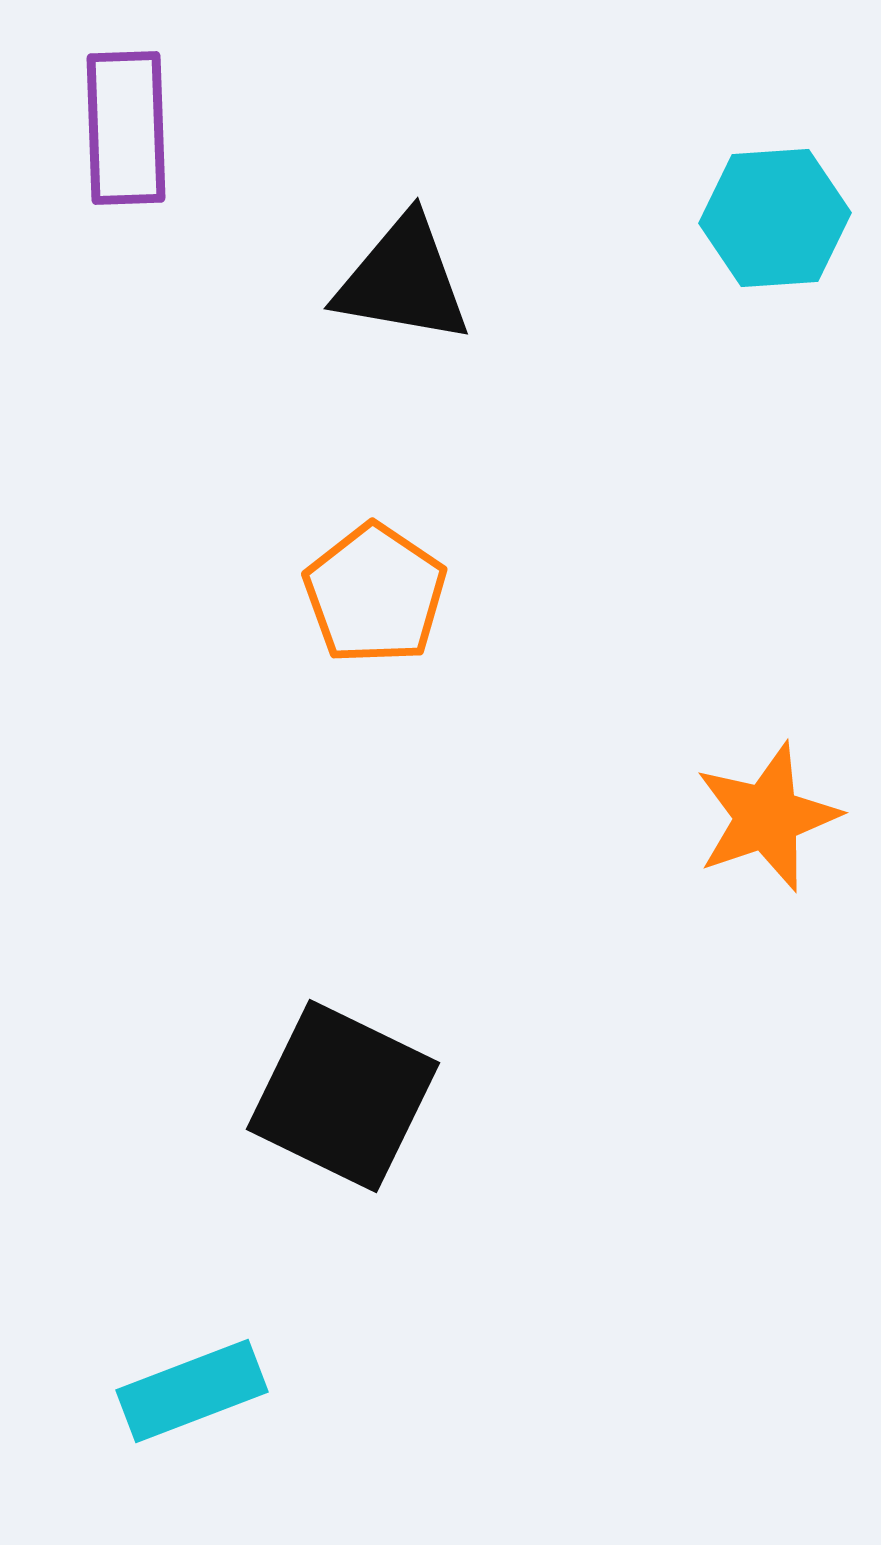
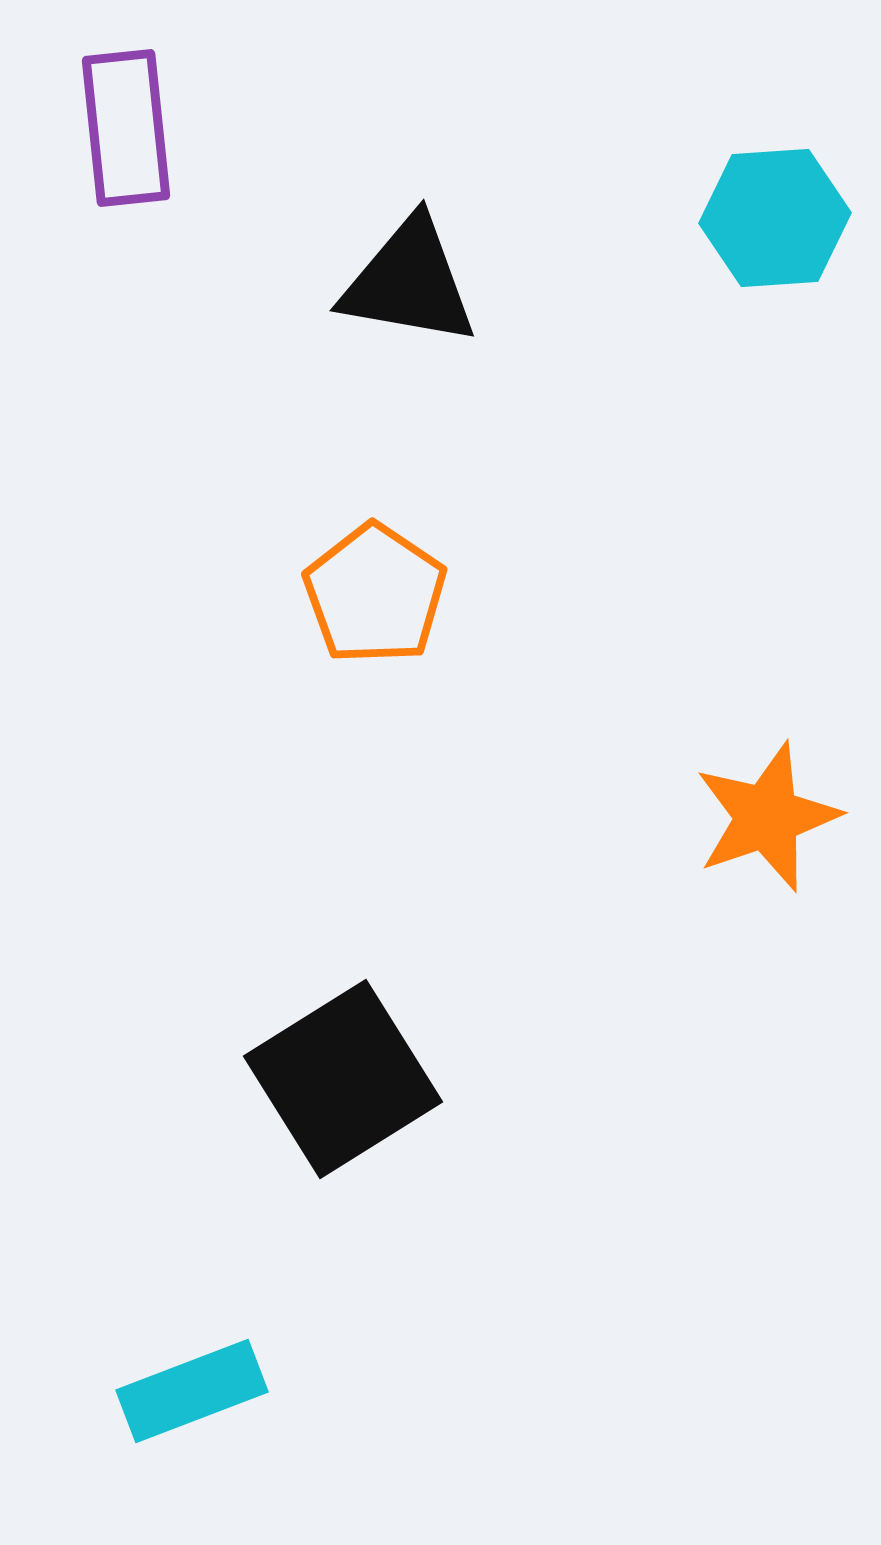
purple rectangle: rotated 4 degrees counterclockwise
black triangle: moved 6 px right, 2 px down
black square: moved 17 px up; rotated 32 degrees clockwise
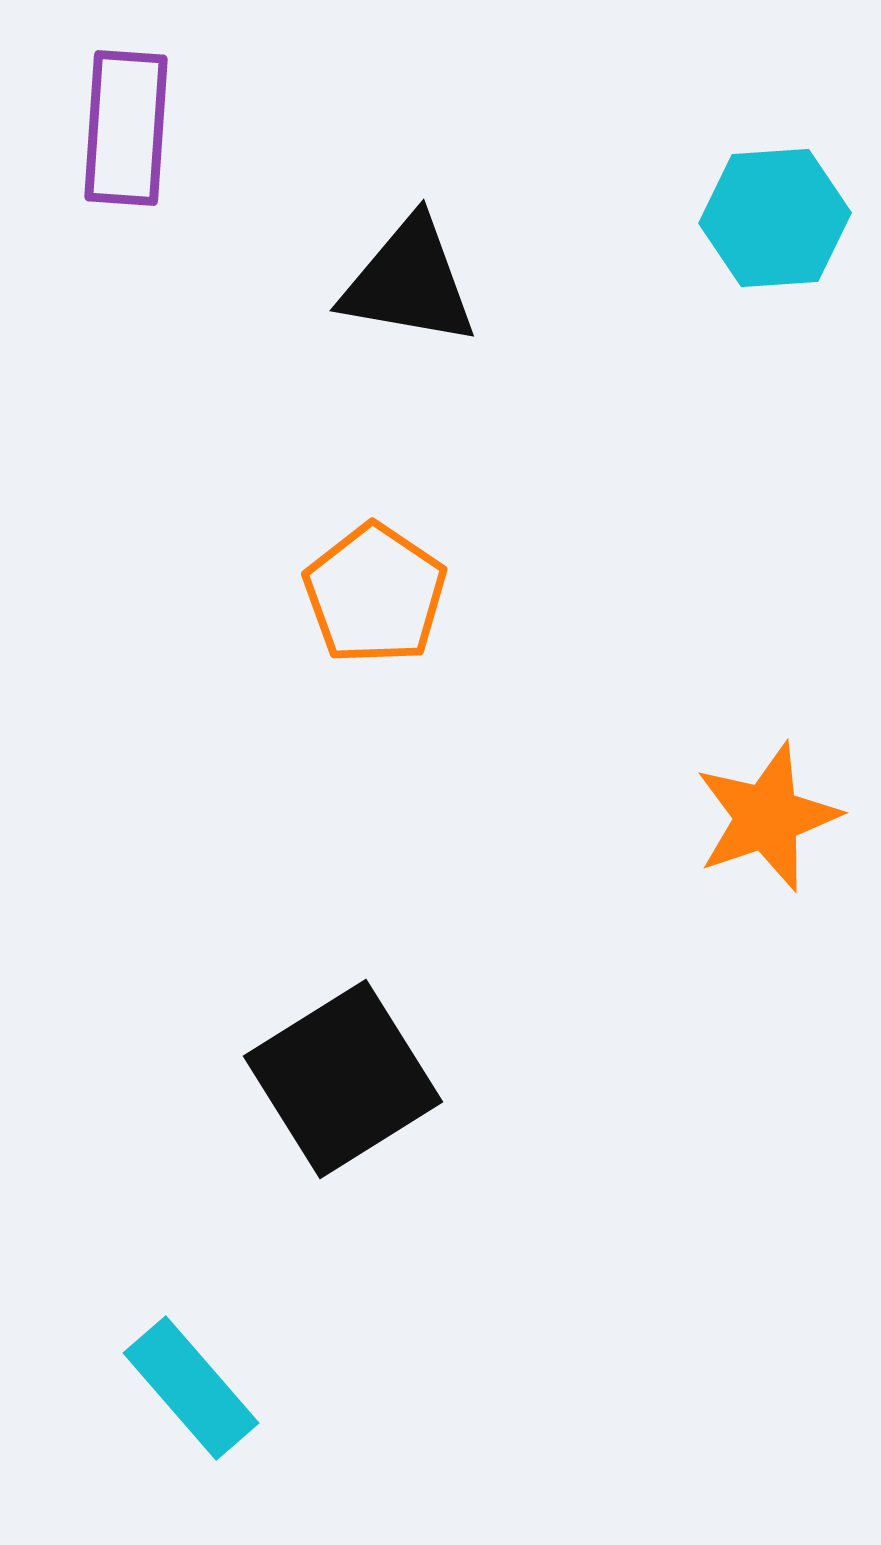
purple rectangle: rotated 10 degrees clockwise
cyan rectangle: moved 1 px left, 3 px up; rotated 70 degrees clockwise
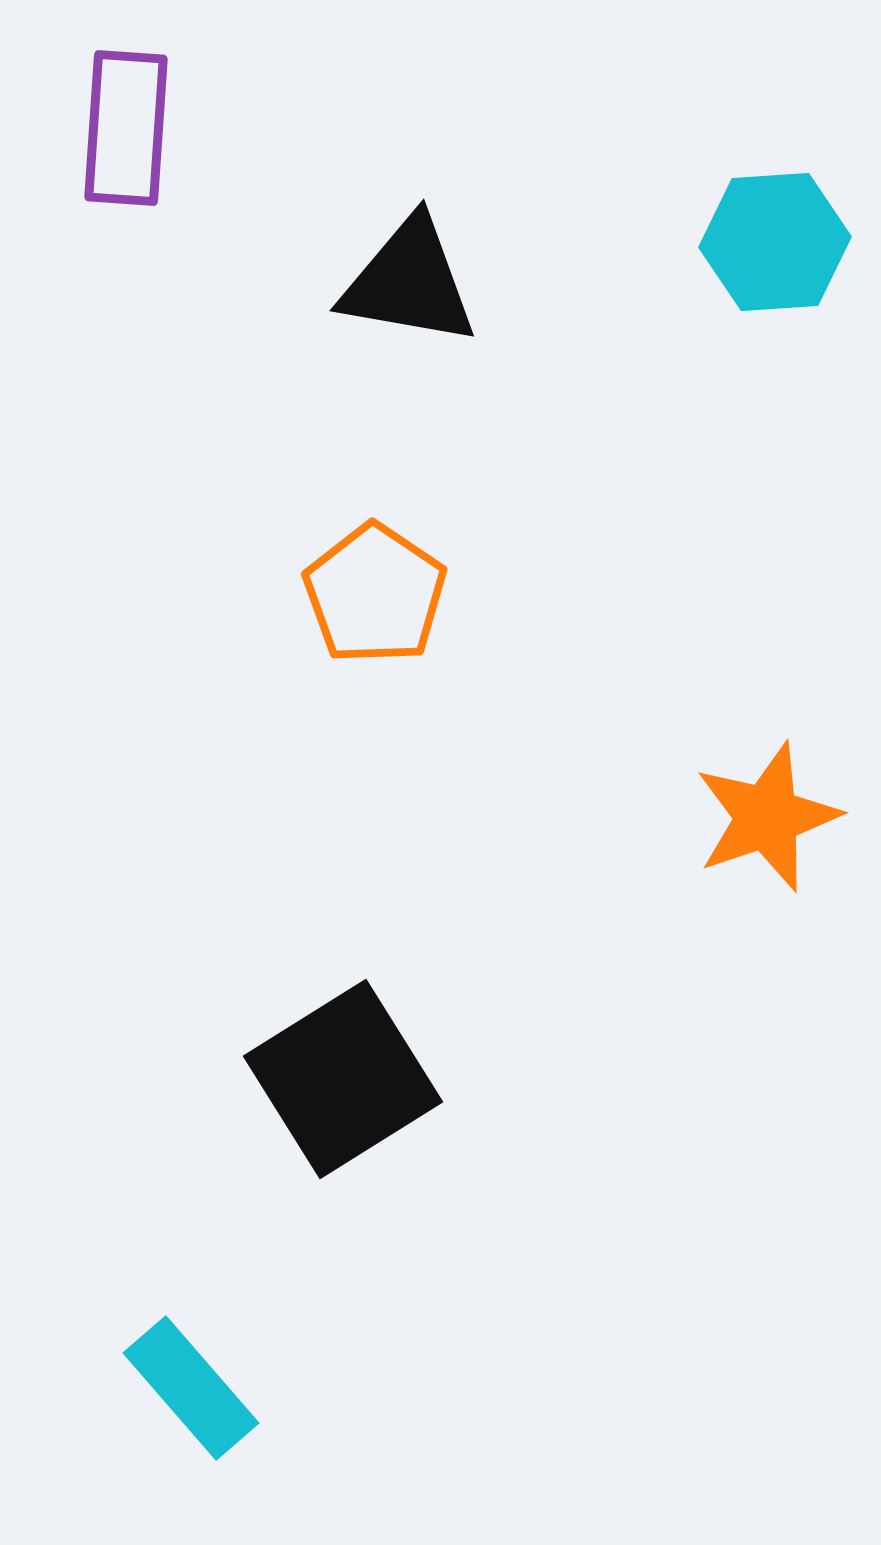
cyan hexagon: moved 24 px down
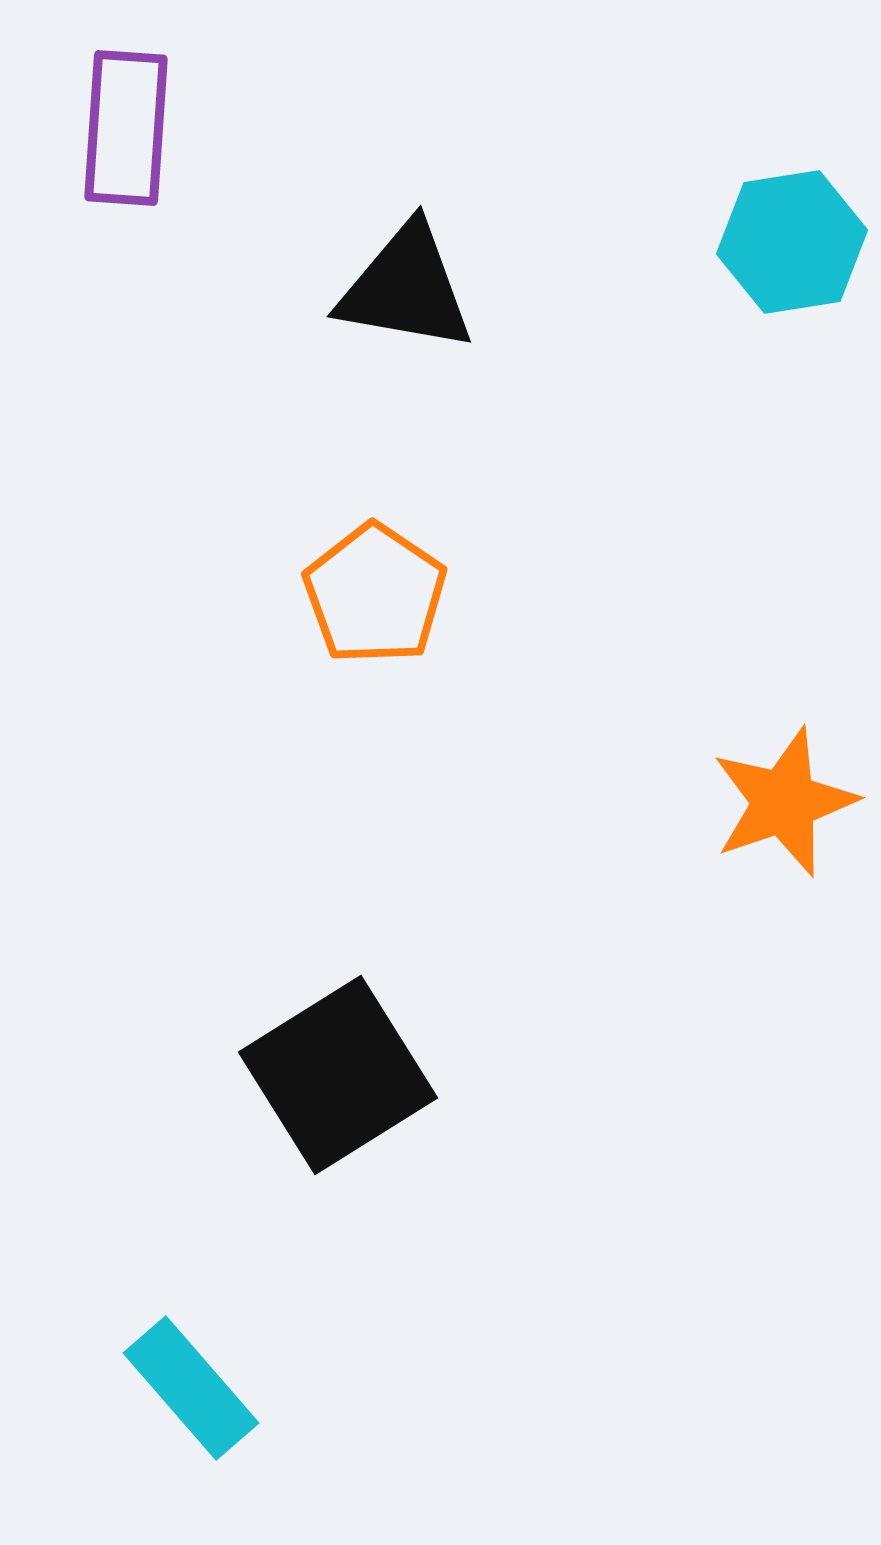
cyan hexagon: moved 17 px right; rotated 5 degrees counterclockwise
black triangle: moved 3 px left, 6 px down
orange star: moved 17 px right, 15 px up
black square: moved 5 px left, 4 px up
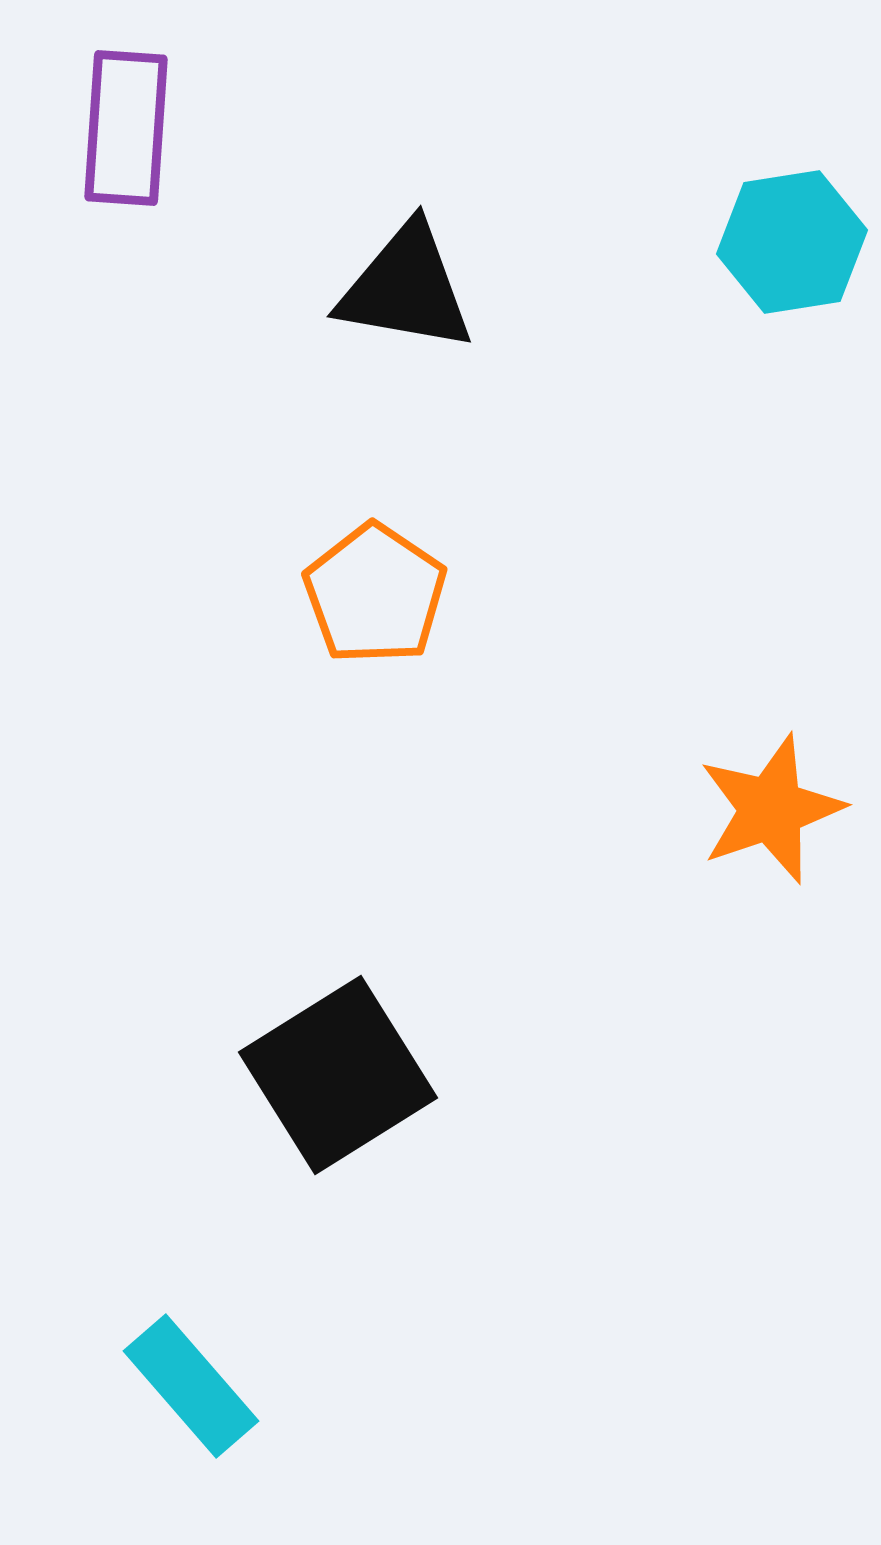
orange star: moved 13 px left, 7 px down
cyan rectangle: moved 2 px up
